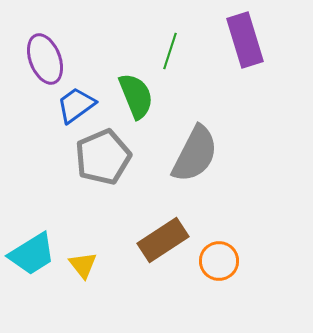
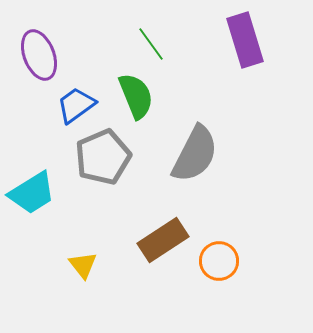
green line: moved 19 px left, 7 px up; rotated 54 degrees counterclockwise
purple ellipse: moved 6 px left, 4 px up
cyan trapezoid: moved 61 px up
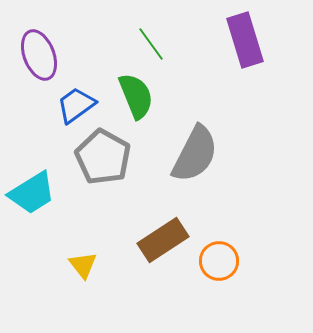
gray pentagon: rotated 20 degrees counterclockwise
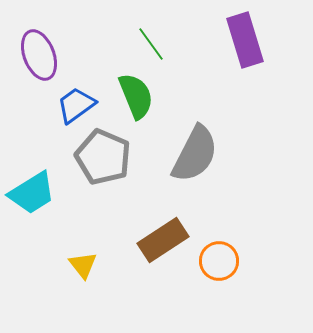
gray pentagon: rotated 6 degrees counterclockwise
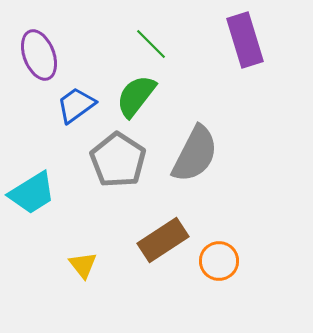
green line: rotated 9 degrees counterclockwise
green semicircle: rotated 120 degrees counterclockwise
gray pentagon: moved 15 px right, 3 px down; rotated 10 degrees clockwise
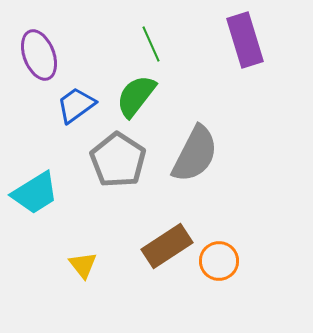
green line: rotated 21 degrees clockwise
cyan trapezoid: moved 3 px right
brown rectangle: moved 4 px right, 6 px down
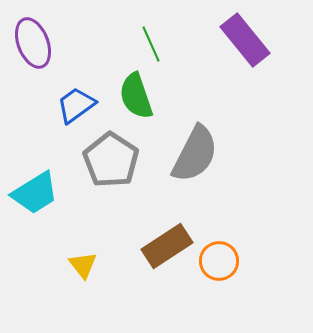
purple rectangle: rotated 22 degrees counterclockwise
purple ellipse: moved 6 px left, 12 px up
green semicircle: rotated 57 degrees counterclockwise
gray pentagon: moved 7 px left
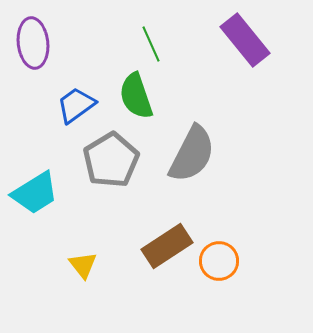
purple ellipse: rotated 15 degrees clockwise
gray semicircle: moved 3 px left
gray pentagon: rotated 8 degrees clockwise
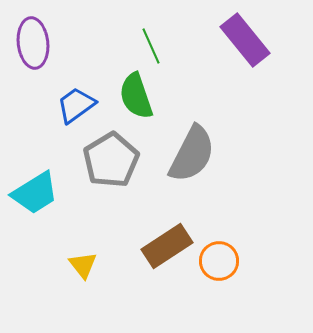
green line: moved 2 px down
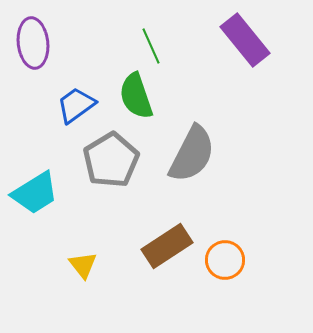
orange circle: moved 6 px right, 1 px up
